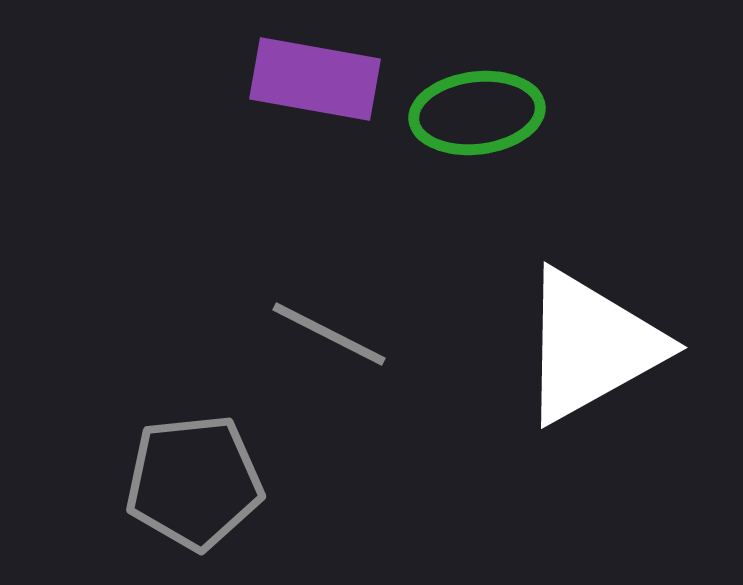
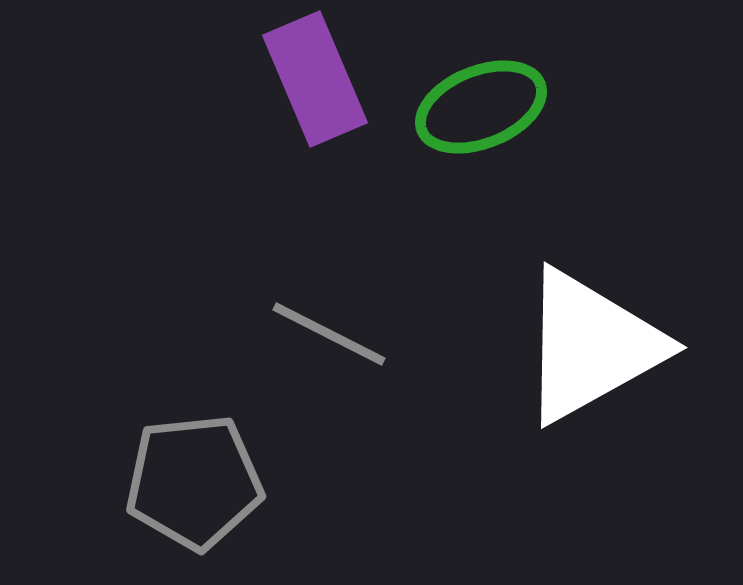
purple rectangle: rotated 57 degrees clockwise
green ellipse: moved 4 px right, 6 px up; rotated 15 degrees counterclockwise
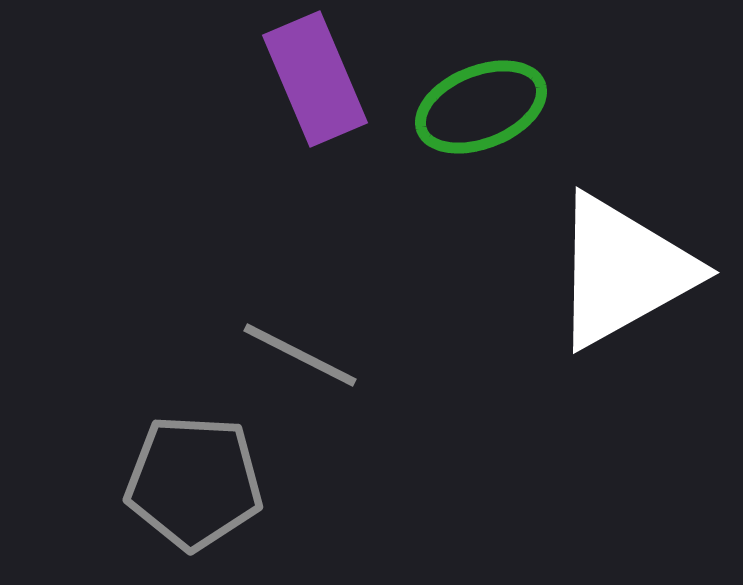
gray line: moved 29 px left, 21 px down
white triangle: moved 32 px right, 75 px up
gray pentagon: rotated 9 degrees clockwise
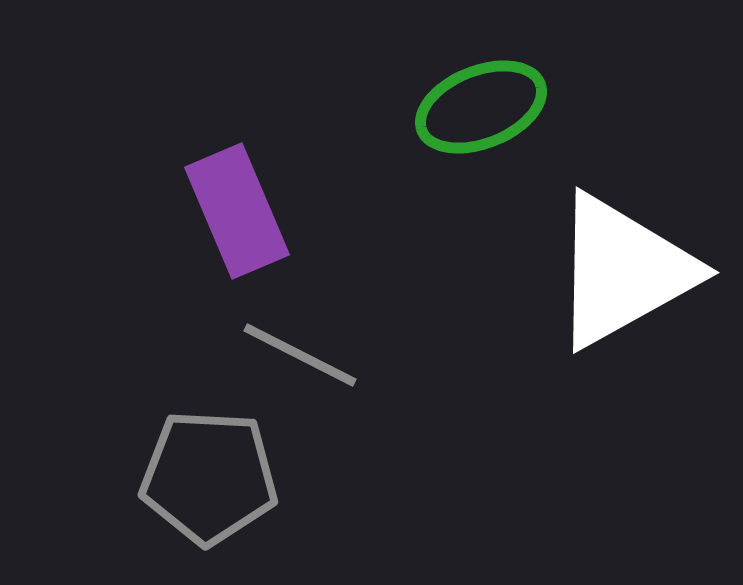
purple rectangle: moved 78 px left, 132 px down
gray pentagon: moved 15 px right, 5 px up
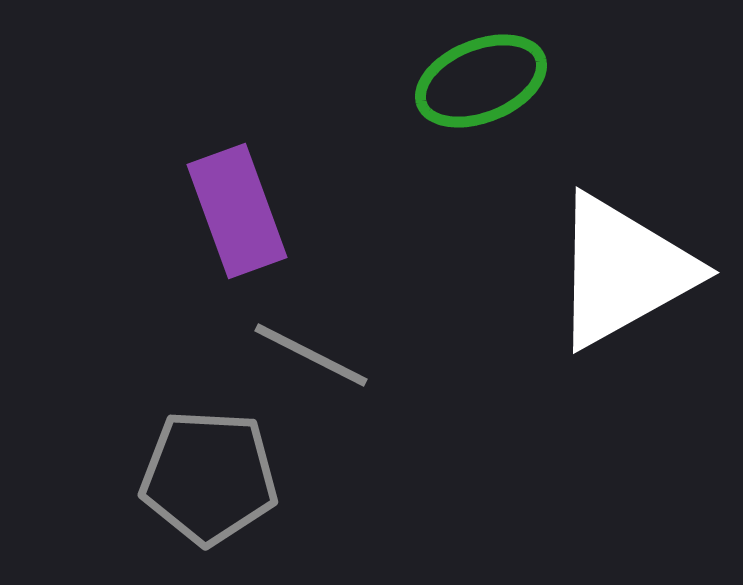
green ellipse: moved 26 px up
purple rectangle: rotated 3 degrees clockwise
gray line: moved 11 px right
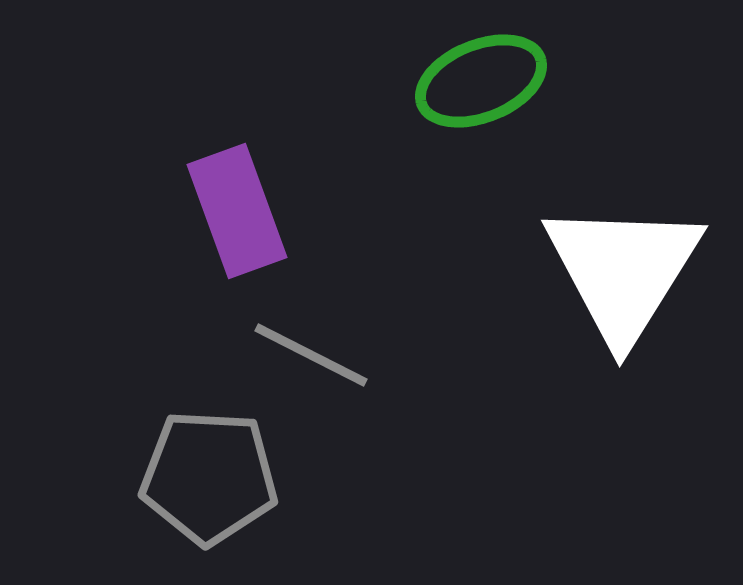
white triangle: rotated 29 degrees counterclockwise
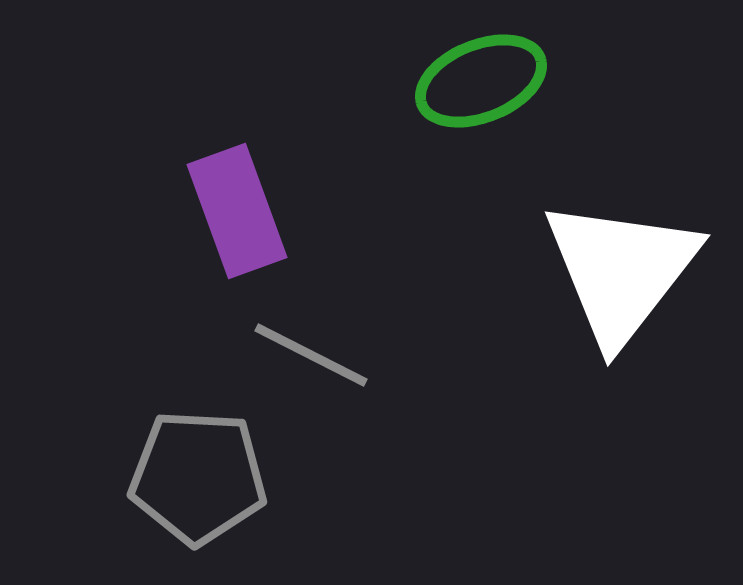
white triangle: moved 2 px left; rotated 6 degrees clockwise
gray pentagon: moved 11 px left
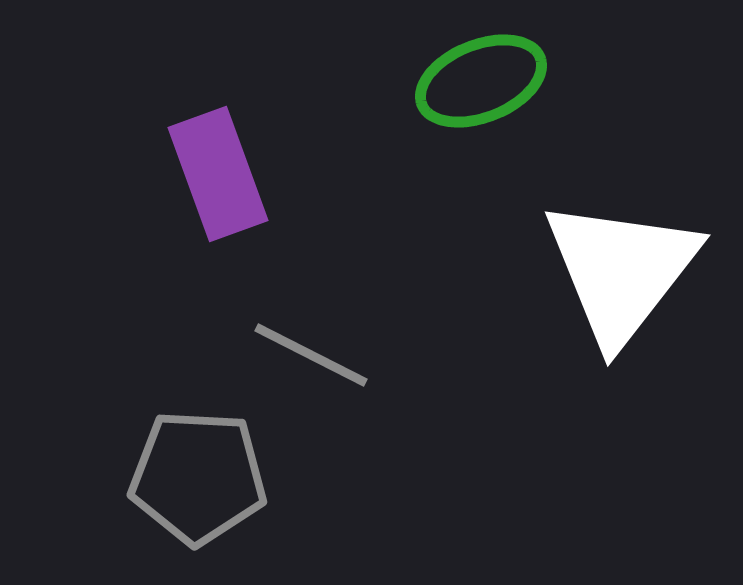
purple rectangle: moved 19 px left, 37 px up
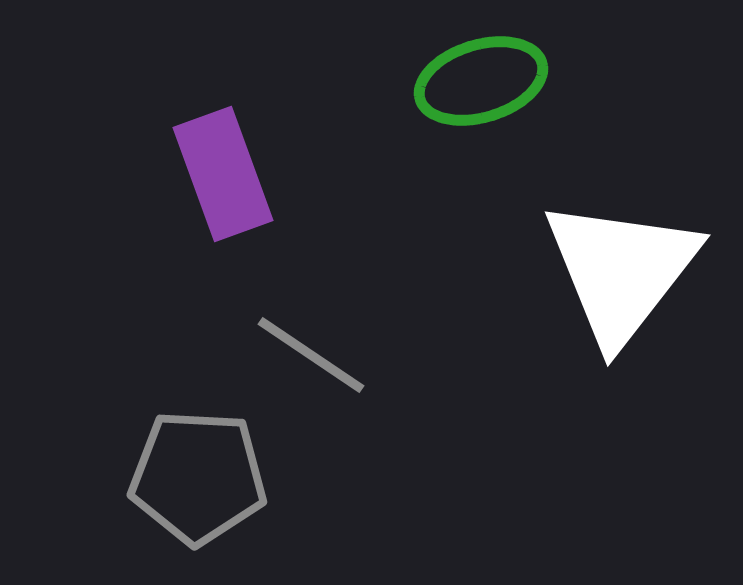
green ellipse: rotated 5 degrees clockwise
purple rectangle: moved 5 px right
gray line: rotated 7 degrees clockwise
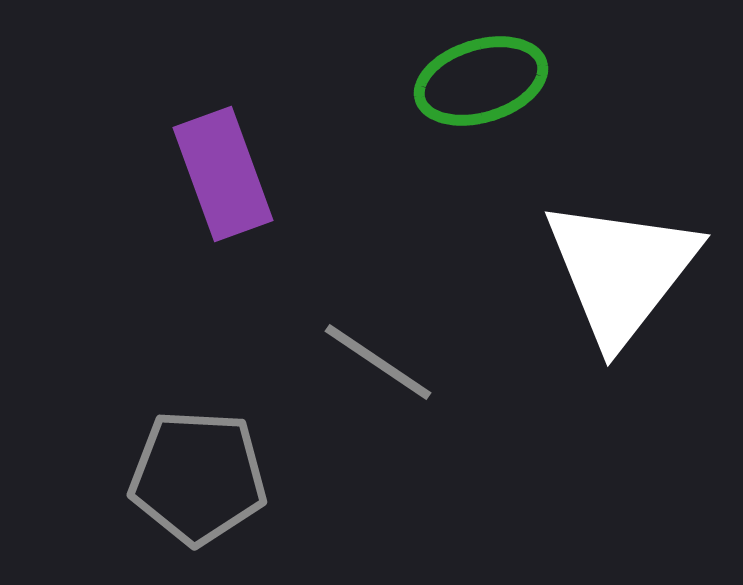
gray line: moved 67 px right, 7 px down
